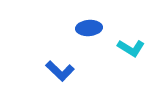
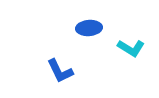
blue L-shape: rotated 20 degrees clockwise
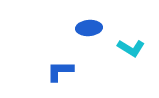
blue L-shape: rotated 116 degrees clockwise
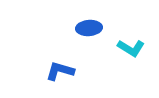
blue L-shape: rotated 16 degrees clockwise
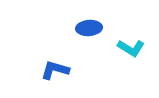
blue L-shape: moved 5 px left, 1 px up
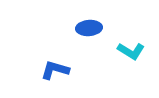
cyan L-shape: moved 3 px down
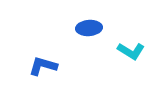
blue L-shape: moved 12 px left, 4 px up
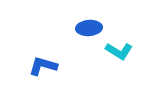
cyan L-shape: moved 12 px left
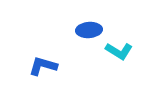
blue ellipse: moved 2 px down
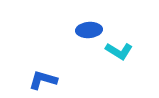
blue L-shape: moved 14 px down
